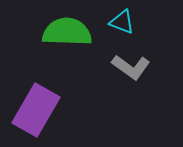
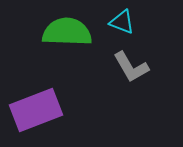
gray L-shape: rotated 24 degrees clockwise
purple rectangle: rotated 39 degrees clockwise
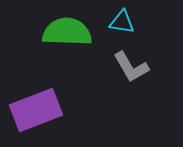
cyan triangle: rotated 12 degrees counterclockwise
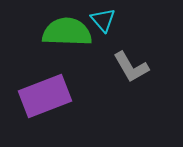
cyan triangle: moved 19 px left, 2 px up; rotated 40 degrees clockwise
purple rectangle: moved 9 px right, 14 px up
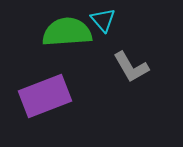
green semicircle: rotated 6 degrees counterclockwise
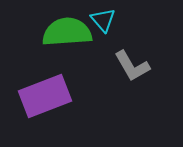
gray L-shape: moved 1 px right, 1 px up
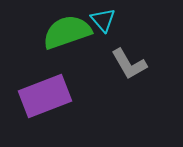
green semicircle: rotated 15 degrees counterclockwise
gray L-shape: moved 3 px left, 2 px up
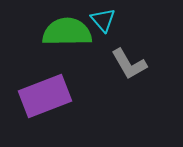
green semicircle: rotated 18 degrees clockwise
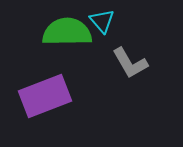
cyan triangle: moved 1 px left, 1 px down
gray L-shape: moved 1 px right, 1 px up
